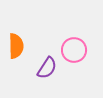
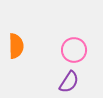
purple semicircle: moved 22 px right, 14 px down
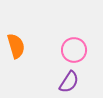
orange semicircle: rotated 15 degrees counterclockwise
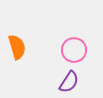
orange semicircle: moved 1 px right, 1 px down
